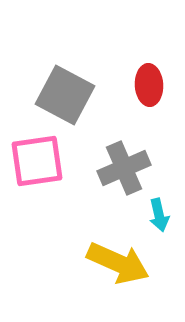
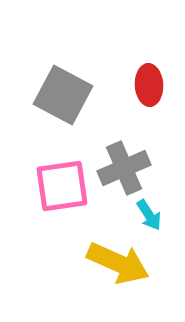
gray square: moved 2 px left
pink square: moved 25 px right, 25 px down
cyan arrow: moved 10 px left; rotated 20 degrees counterclockwise
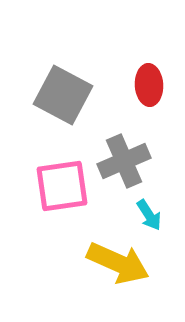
gray cross: moved 7 px up
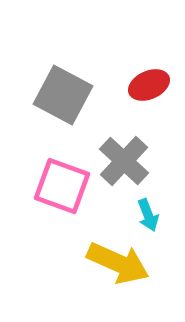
red ellipse: rotated 69 degrees clockwise
gray cross: rotated 24 degrees counterclockwise
pink square: rotated 28 degrees clockwise
cyan arrow: moved 1 px left; rotated 12 degrees clockwise
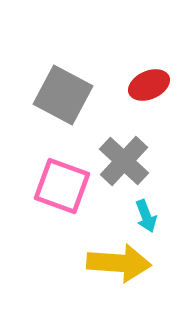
cyan arrow: moved 2 px left, 1 px down
yellow arrow: moved 1 px right; rotated 20 degrees counterclockwise
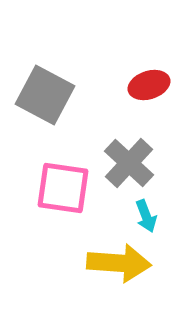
red ellipse: rotated 6 degrees clockwise
gray square: moved 18 px left
gray cross: moved 5 px right, 2 px down
pink square: moved 1 px right, 2 px down; rotated 12 degrees counterclockwise
